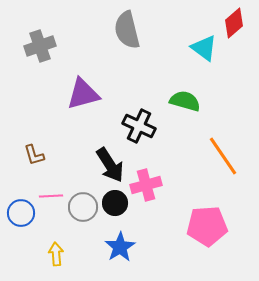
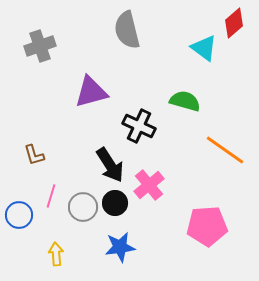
purple triangle: moved 8 px right, 2 px up
orange line: moved 2 px right, 6 px up; rotated 21 degrees counterclockwise
pink cross: moved 3 px right; rotated 24 degrees counterclockwise
pink line: rotated 70 degrees counterclockwise
blue circle: moved 2 px left, 2 px down
blue star: rotated 24 degrees clockwise
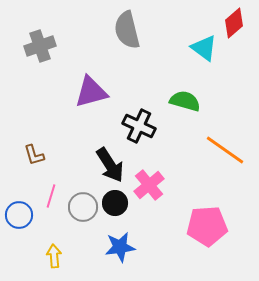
yellow arrow: moved 2 px left, 2 px down
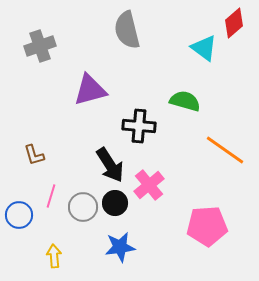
purple triangle: moved 1 px left, 2 px up
black cross: rotated 20 degrees counterclockwise
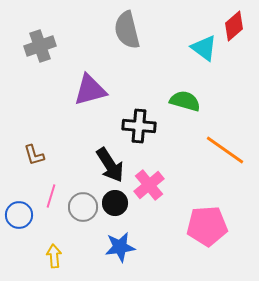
red diamond: moved 3 px down
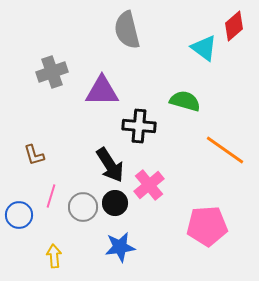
gray cross: moved 12 px right, 26 px down
purple triangle: moved 12 px right, 1 px down; rotated 15 degrees clockwise
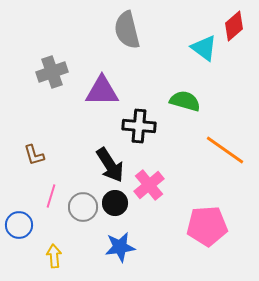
blue circle: moved 10 px down
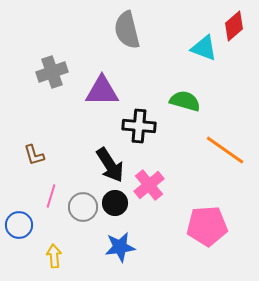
cyan triangle: rotated 16 degrees counterclockwise
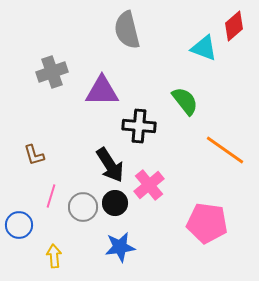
green semicircle: rotated 36 degrees clockwise
pink pentagon: moved 3 px up; rotated 12 degrees clockwise
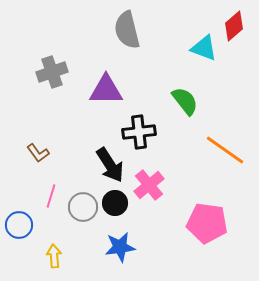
purple triangle: moved 4 px right, 1 px up
black cross: moved 6 px down; rotated 12 degrees counterclockwise
brown L-shape: moved 4 px right, 2 px up; rotated 20 degrees counterclockwise
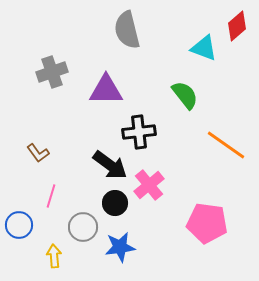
red diamond: moved 3 px right
green semicircle: moved 6 px up
orange line: moved 1 px right, 5 px up
black arrow: rotated 21 degrees counterclockwise
gray circle: moved 20 px down
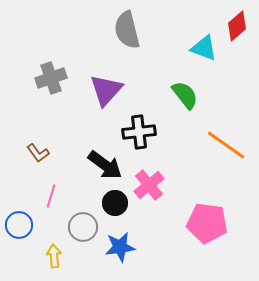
gray cross: moved 1 px left, 6 px down
purple triangle: rotated 48 degrees counterclockwise
black arrow: moved 5 px left
